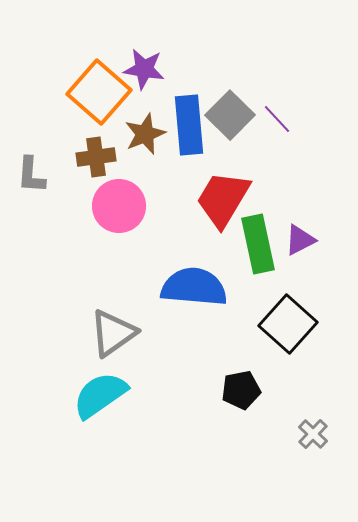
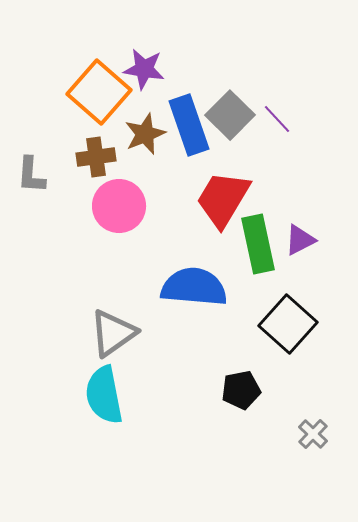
blue rectangle: rotated 14 degrees counterclockwise
cyan semicircle: moved 4 px right; rotated 66 degrees counterclockwise
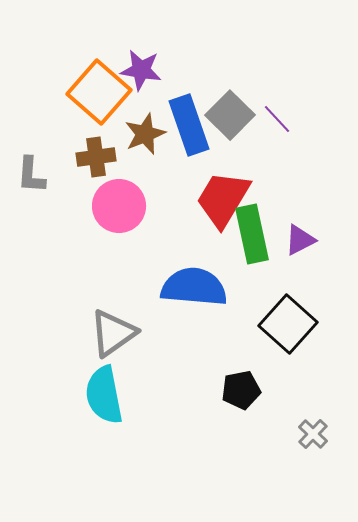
purple star: moved 3 px left, 1 px down
green rectangle: moved 6 px left, 10 px up
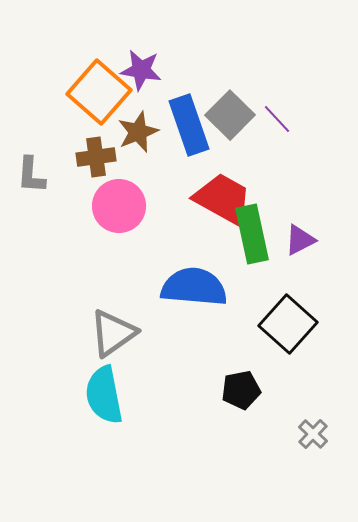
brown star: moved 7 px left, 2 px up
red trapezoid: rotated 88 degrees clockwise
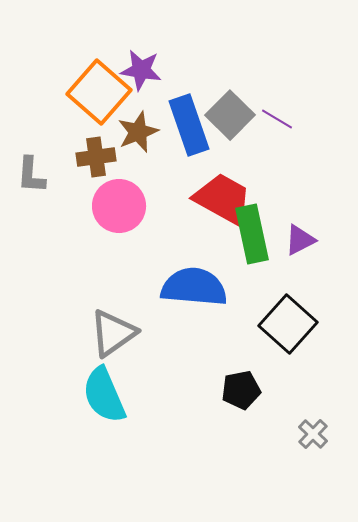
purple line: rotated 16 degrees counterclockwise
cyan semicircle: rotated 12 degrees counterclockwise
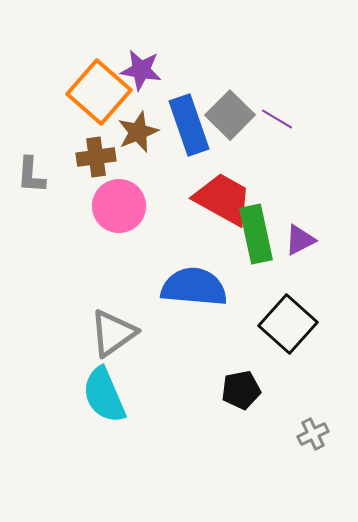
green rectangle: moved 4 px right
gray cross: rotated 20 degrees clockwise
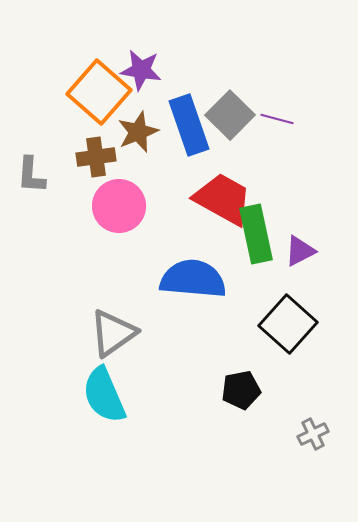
purple line: rotated 16 degrees counterclockwise
purple triangle: moved 11 px down
blue semicircle: moved 1 px left, 8 px up
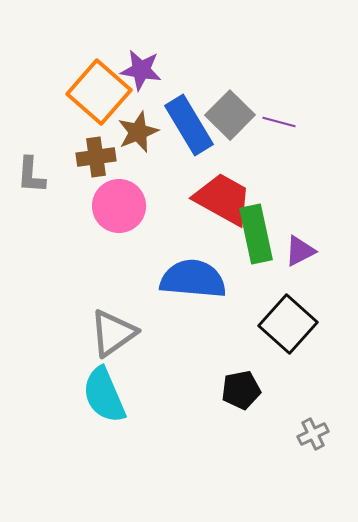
purple line: moved 2 px right, 3 px down
blue rectangle: rotated 12 degrees counterclockwise
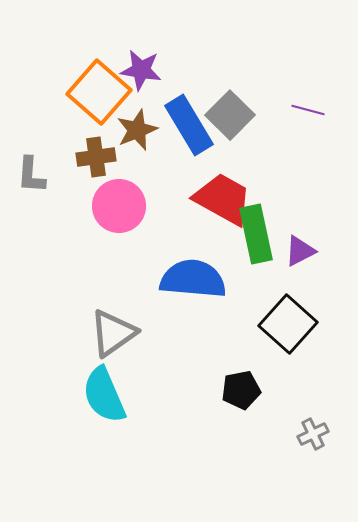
purple line: moved 29 px right, 12 px up
brown star: moved 1 px left, 2 px up
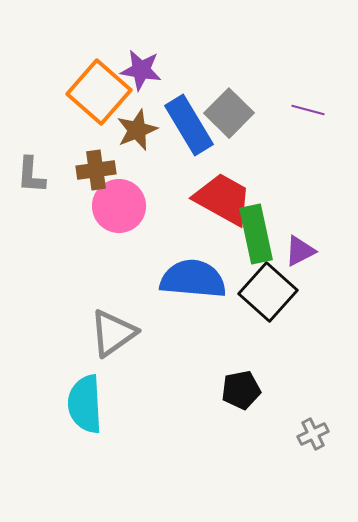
gray square: moved 1 px left, 2 px up
brown cross: moved 13 px down
black square: moved 20 px left, 32 px up
cyan semicircle: moved 19 px left, 9 px down; rotated 20 degrees clockwise
